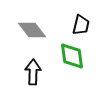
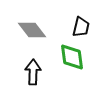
black trapezoid: moved 2 px down
green diamond: moved 1 px down
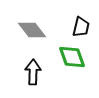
green diamond: rotated 12 degrees counterclockwise
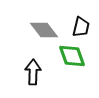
gray diamond: moved 12 px right
green diamond: moved 1 px up
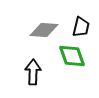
gray diamond: rotated 48 degrees counterclockwise
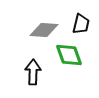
black trapezoid: moved 3 px up
green diamond: moved 3 px left, 1 px up
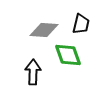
green diamond: moved 1 px left
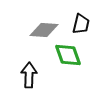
black arrow: moved 4 px left, 3 px down
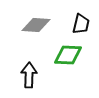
gray diamond: moved 8 px left, 5 px up
green diamond: rotated 68 degrees counterclockwise
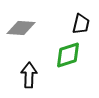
gray diamond: moved 15 px left, 3 px down
green diamond: rotated 20 degrees counterclockwise
